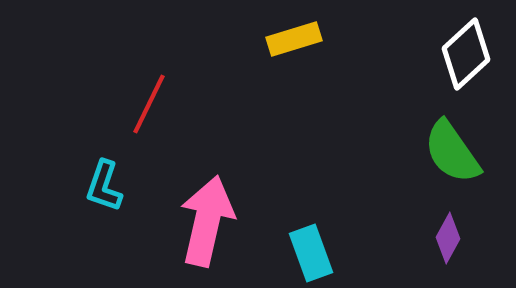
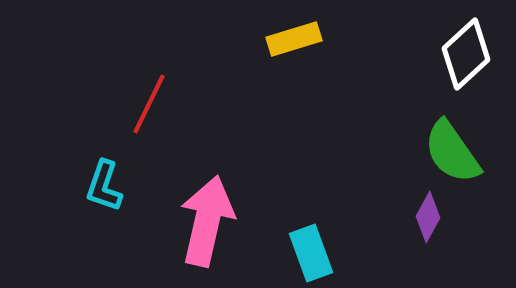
purple diamond: moved 20 px left, 21 px up
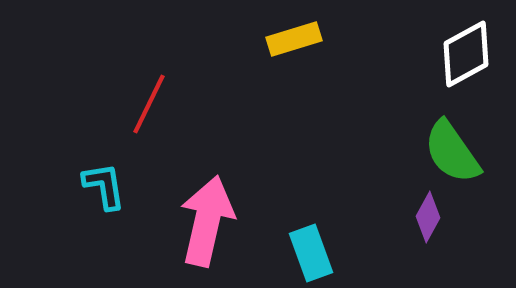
white diamond: rotated 14 degrees clockwise
cyan L-shape: rotated 152 degrees clockwise
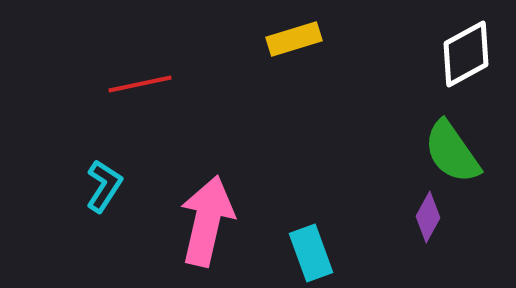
red line: moved 9 px left, 20 px up; rotated 52 degrees clockwise
cyan L-shape: rotated 42 degrees clockwise
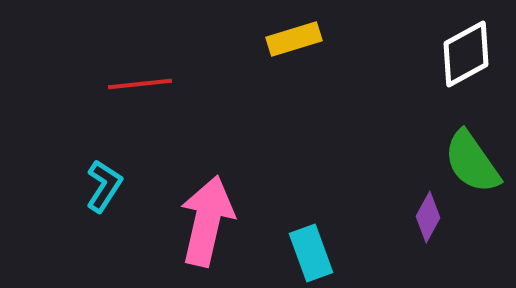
red line: rotated 6 degrees clockwise
green semicircle: moved 20 px right, 10 px down
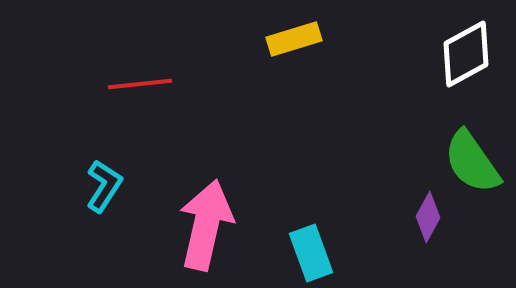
pink arrow: moved 1 px left, 4 px down
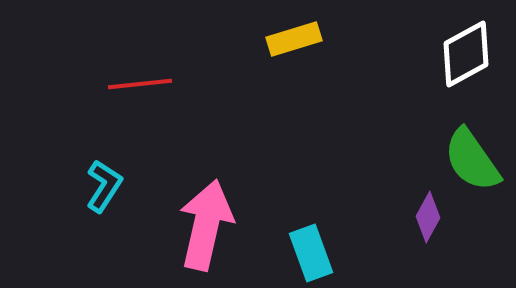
green semicircle: moved 2 px up
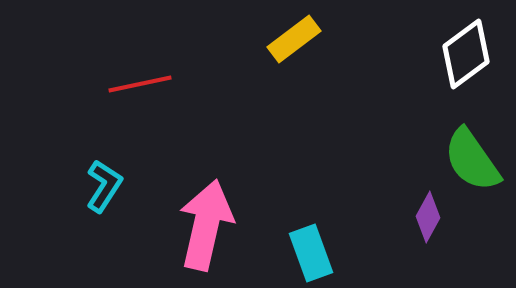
yellow rectangle: rotated 20 degrees counterclockwise
white diamond: rotated 8 degrees counterclockwise
red line: rotated 6 degrees counterclockwise
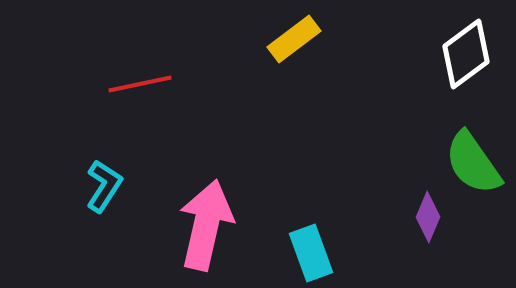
green semicircle: moved 1 px right, 3 px down
purple diamond: rotated 6 degrees counterclockwise
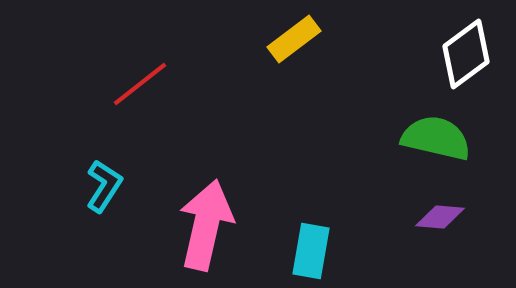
red line: rotated 26 degrees counterclockwise
green semicircle: moved 37 px left, 25 px up; rotated 138 degrees clockwise
purple diamond: moved 12 px right; rotated 72 degrees clockwise
cyan rectangle: moved 2 px up; rotated 30 degrees clockwise
